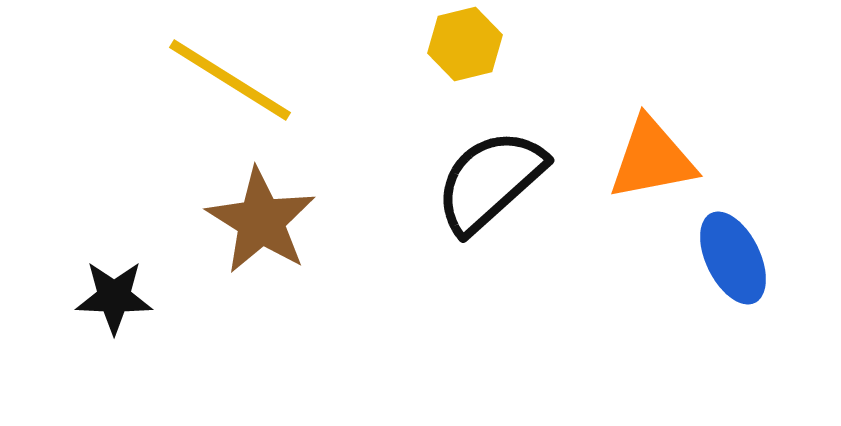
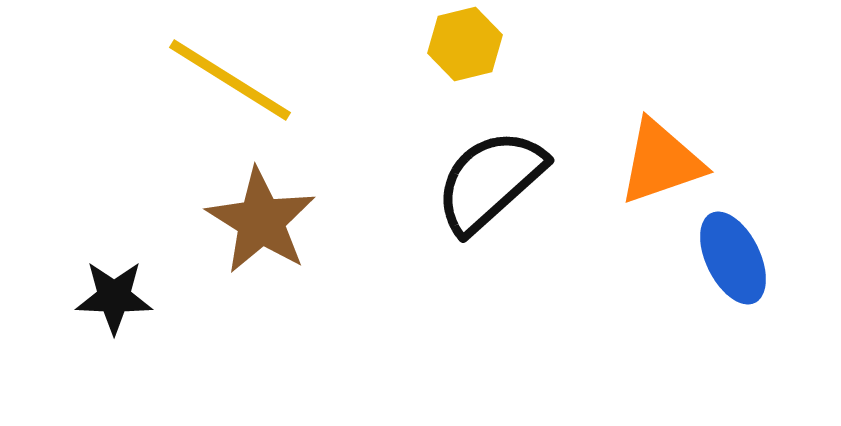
orange triangle: moved 9 px right, 3 px down; rotated 8 degrees counterclockwise
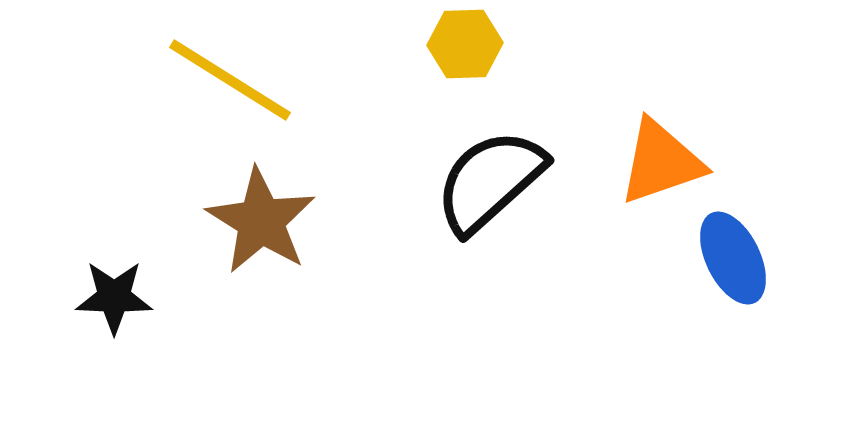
yellow hexagon: rotated 12 degrees clockwise
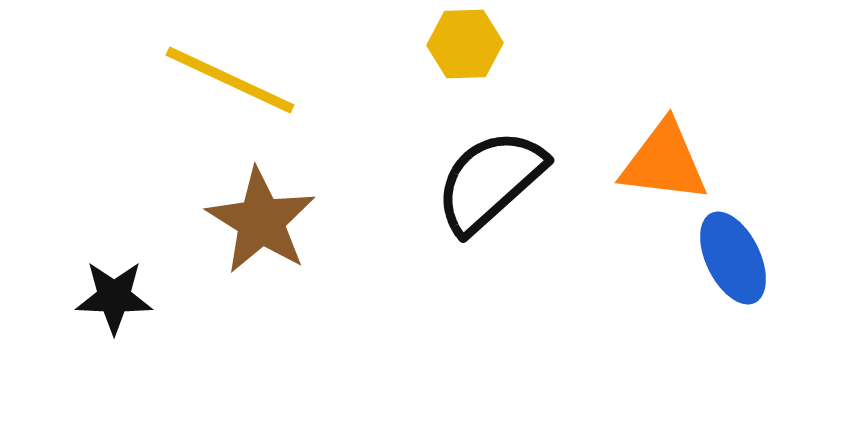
yellow line: rotated 7 degrees counterclockwise
orange triangle: moved 3 px right; rotated 26 degrees clockwise
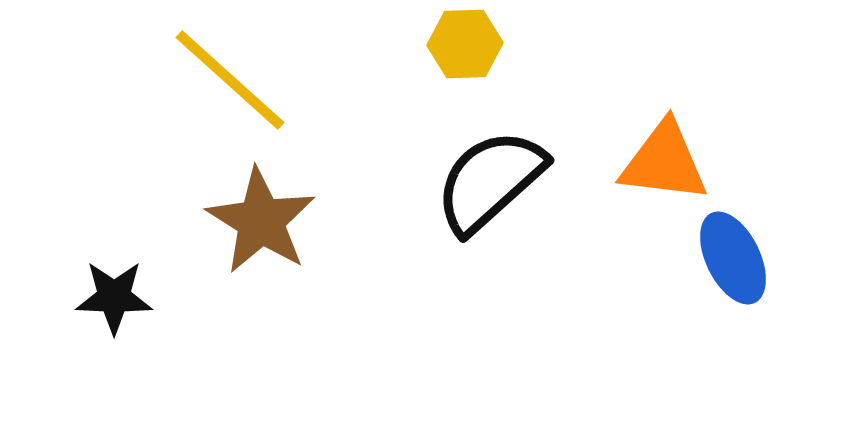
yellow line: rotated 17 degrees clockwise
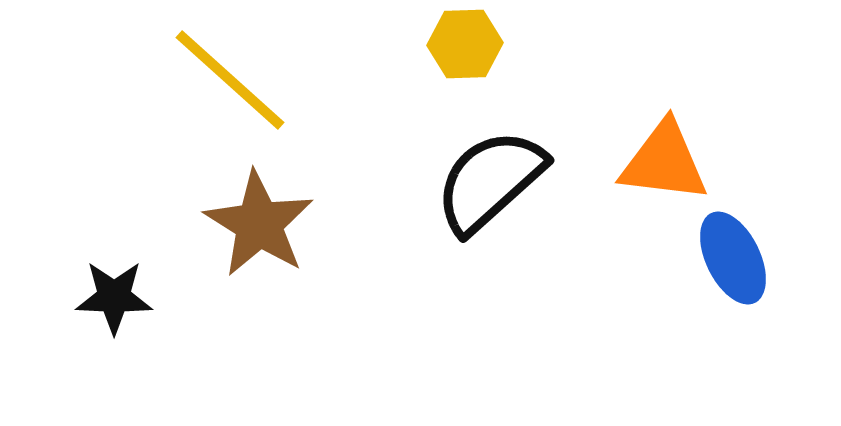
brown star: moved 2 px left, 3 px down
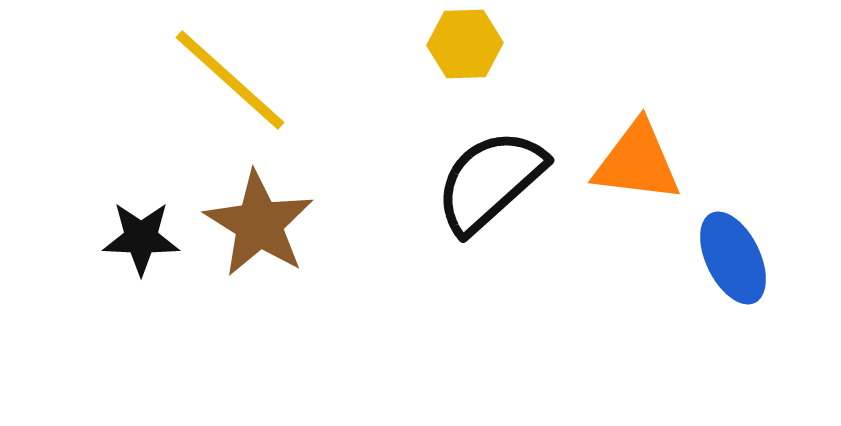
orange triangle: moved 27 px left
black star: moved 27 px right, 59 px up
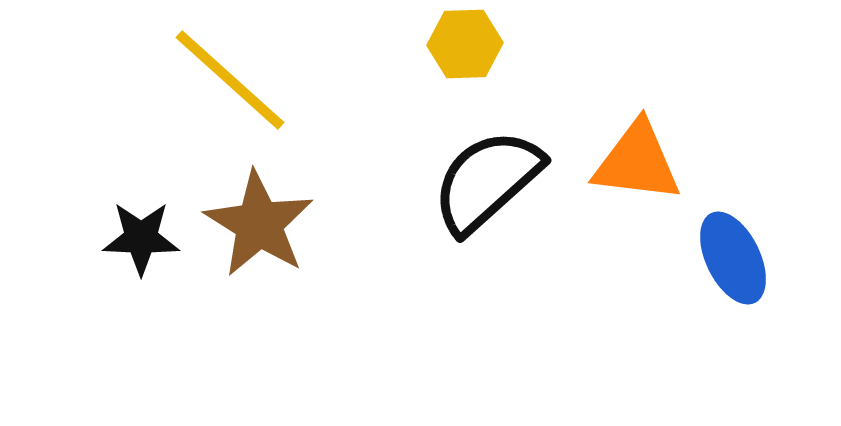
black semicircle: moved 3 px left
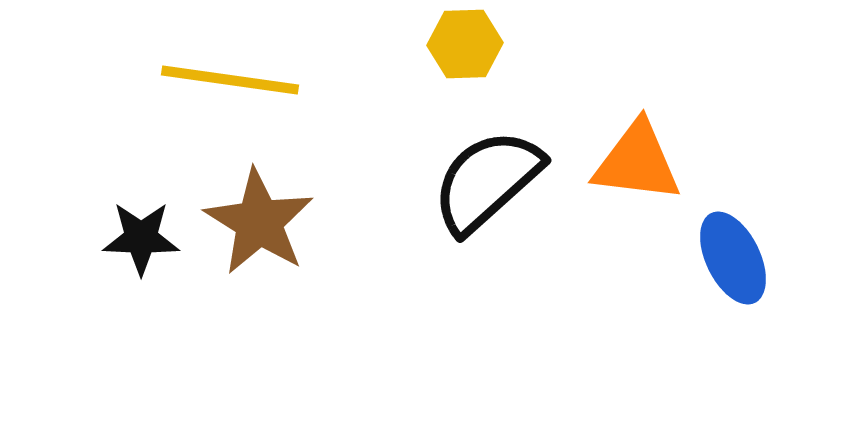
yellow line: rotated 34 degrees counterclockwise
brown star: moved 2 px up
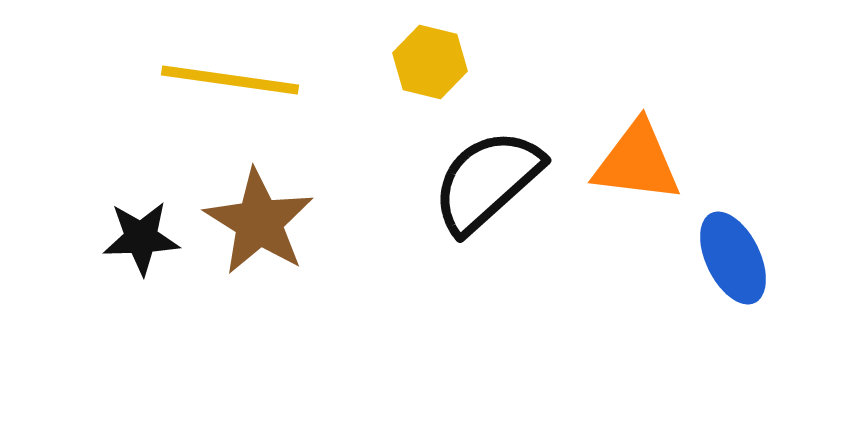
yellow hexagon: moved 35 px left, 18 px down; rotated 16 degrees clockwise
black star: rotated 4 degrees counterclockwise
